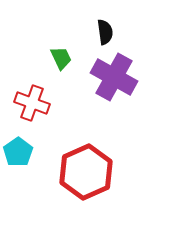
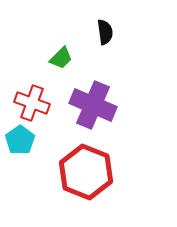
green trapezoid: rotated 70 degrees clockwise
purple cross: moved 21 px left, 28 px down; rotated 6 degrees counterclockwise
cyan pentagon: moved 2 px right, 12 px up
red hexagon: rotated 14 degrees counterclockwise
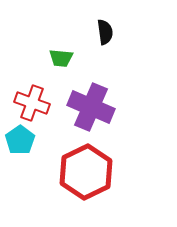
green trapezoid: rotated 50 degrees clockwise
purple cross: moved 2 px left, 2 px down
red hexagon: rotated 12 degrees clockwise
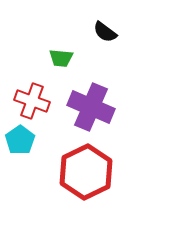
black semicircle: rotated 135 degrees clockwise
red cross: moved 2 px up
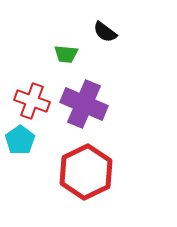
green trapezoid: moved 5 px right, 4 px up
purple cross: moved 7 px left, 3 px up
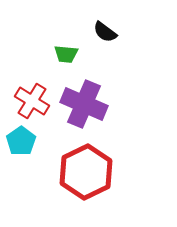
red cross: rotated 12 degrees clockwise
cyan pentagon: moved 1 px right, 1 px down
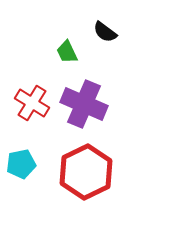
green trapezoid: moved 1 px right, 2 px up; rotated 60 degrees clockwise
red cross: moved 2 px down
cyan pentagon: moved 23 px down; rotated 24 degrees clockwise
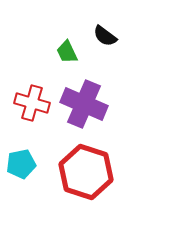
black semicircle: moved 4 px down
red cross: rotated 16 degrees counterclockwise
red hexagon: rotated 16 degrees counterclockwise
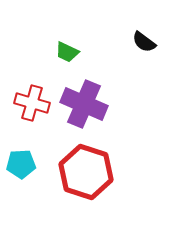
black semicircle: moved 39 px right, 6 px down
green trapezoid: rotated 40 degrees counterclockwise
cyan pentagon: rotated 8 degrees clockwise
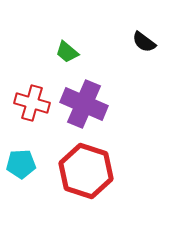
green trapezoid: rotated 15 degrees clockwise
red hexagon: moved 1 px up
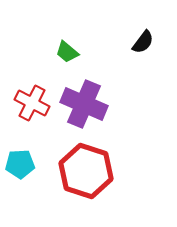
black semicircle: moved 1 px left; rotated 90 degrees counterclockwise
red cross: rotated 12 degrees clockwise
cyan pentagon: moved 1 px left
